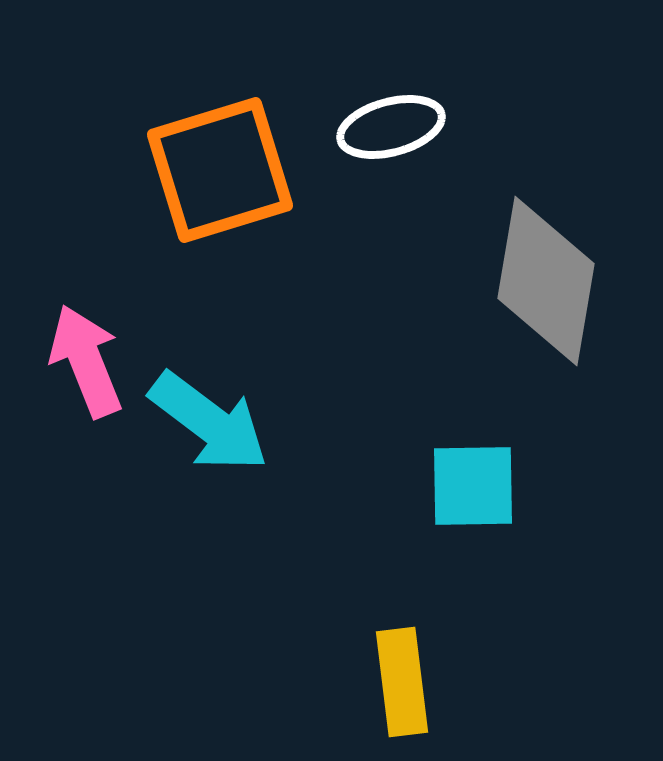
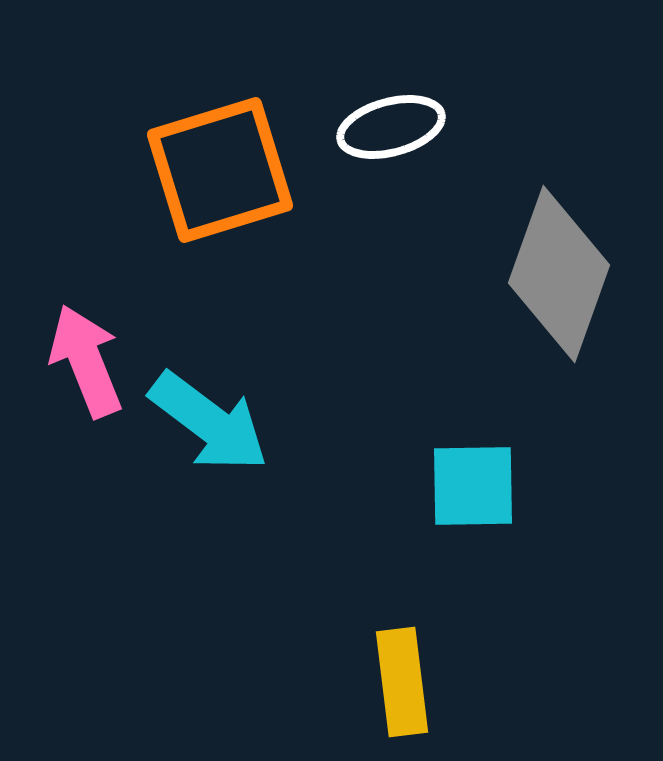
gray diamond: moved 13 px right, 7 px up; rotated 10 degrees clockwise
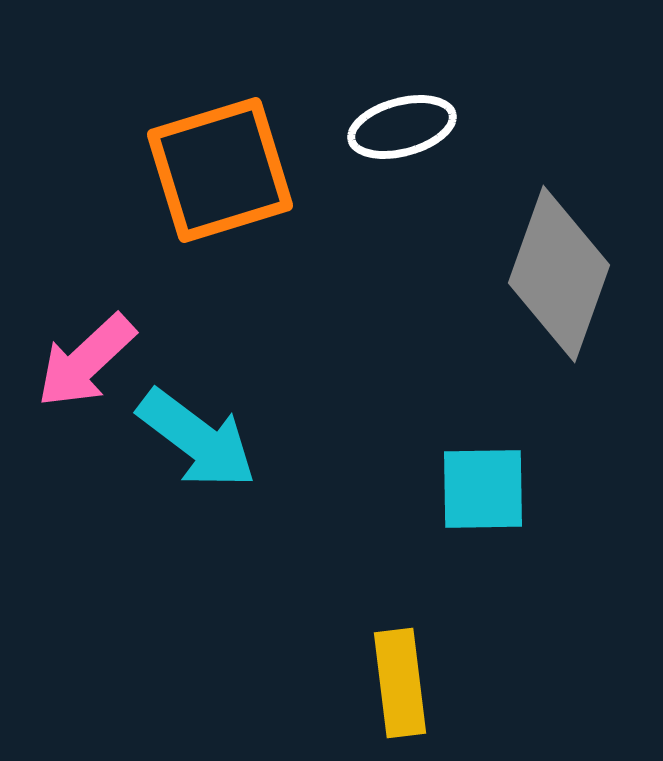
white ellipse: moved 11 px right
pink arrow: rotated 111 degrees counterclockwise
cyan arrow: moved 12 px left, 17 px down
cyan square: moved 10 px right, 3 px down
yellow rectangle: moved 2 px left, 1 px down
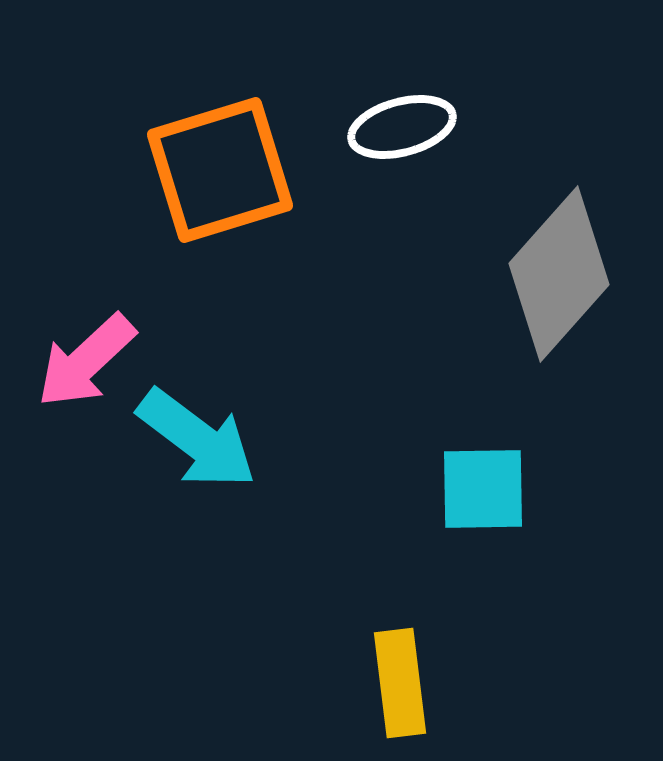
gray diamond: rotated 22 degrees clockwise
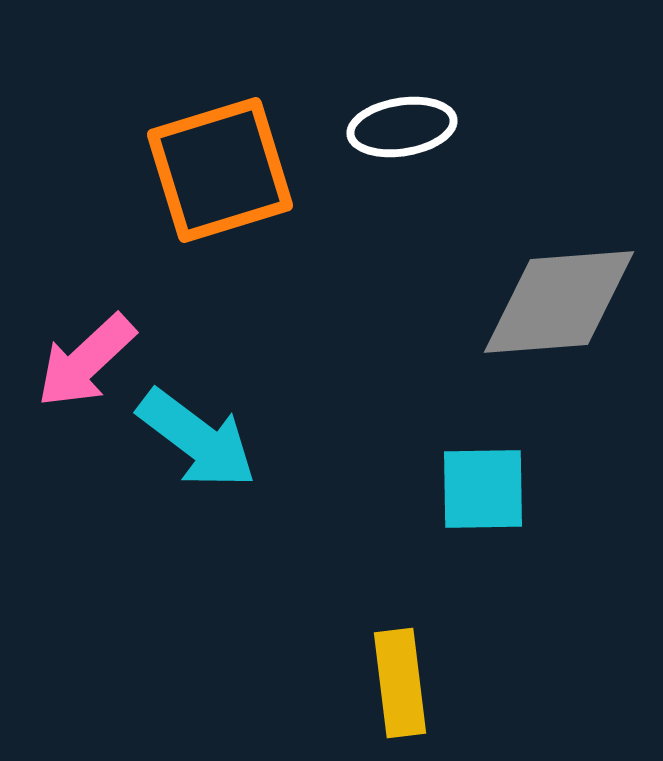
white ellipse: rotated 6 degrees clockwise
gray diamond: moved 28 px down; rotated 44 degrees clockwise
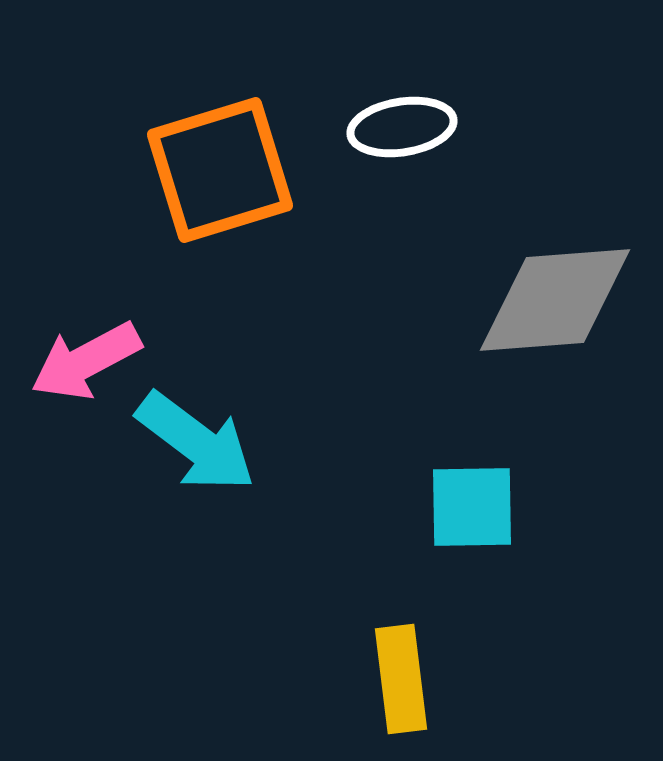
gray diamond: moved 4 px left, 2 px up
pink arrow: rotated 15 degrees clockwise
cyan arrow: moved 1 px left, 3 px down
cyan square: moved 11 px left, 18 px down
yellow rectangle: moved 1 px right, 4 px up
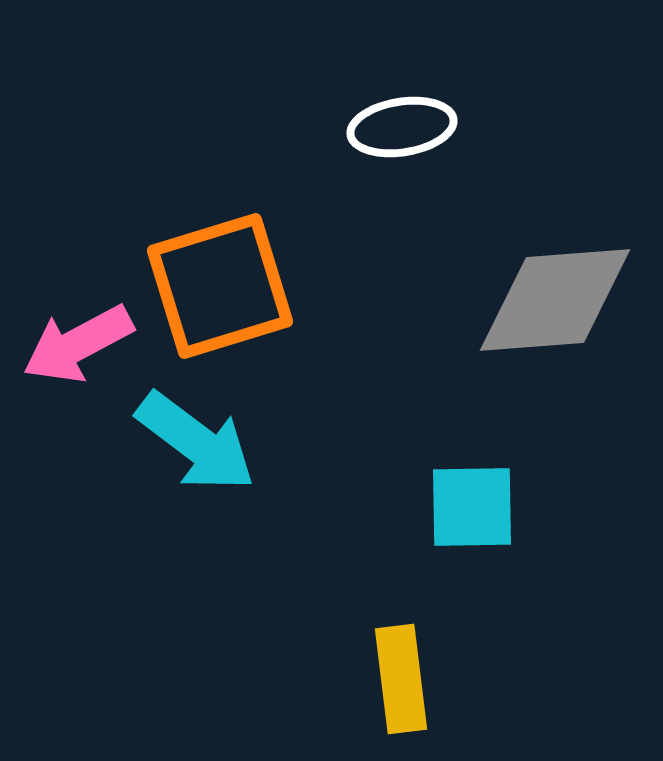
orange square: moved 116 px down
pink arrow: moved 8 px left, 17 px up
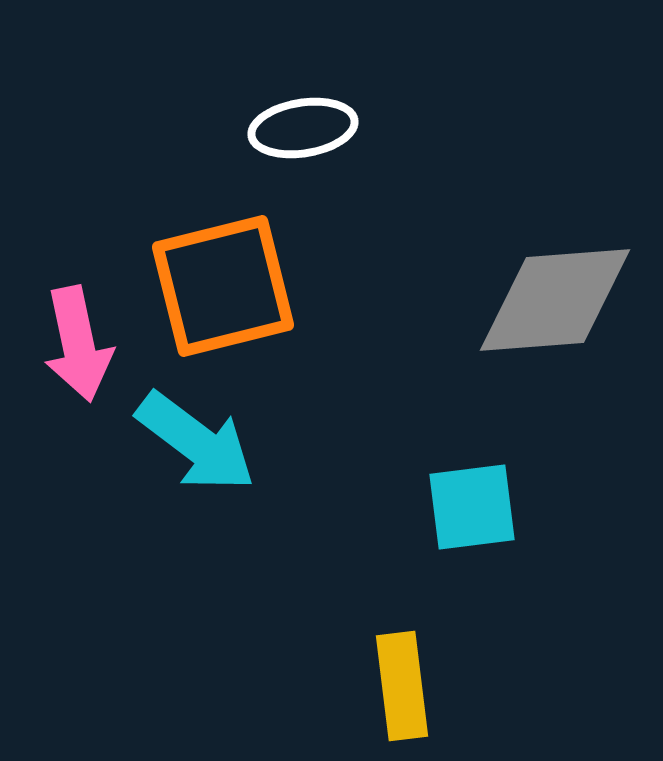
white ellipse: moved 99 px left, 1 px down
orange square: moved 3 px right; rotated 3 degrees clockwise
pink arrow: rotated 74 degrees counterclockwise
cyan square: rotated 6 degrees counterclockwise
yellow rectangle: moved 1 px right, 7 px down
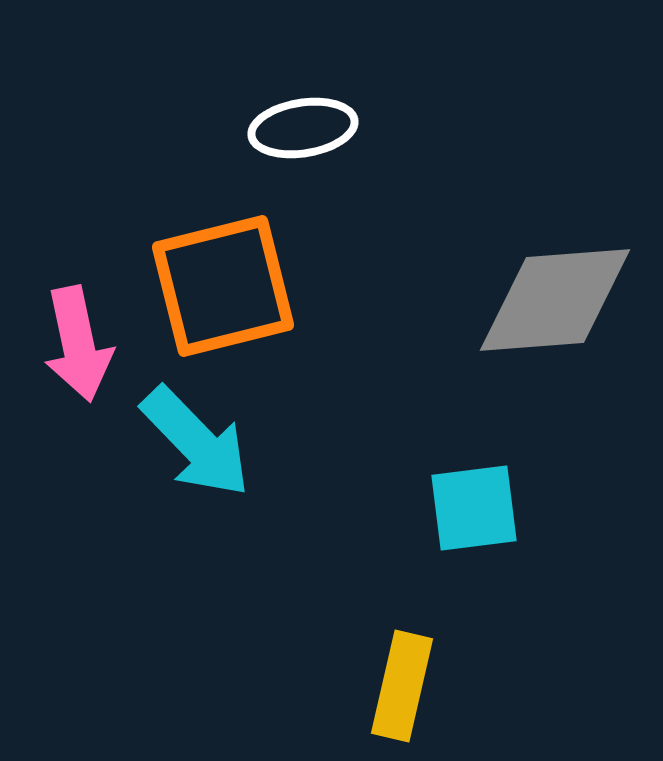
cyan arrow: rotated 9 degrees clockwise
cyan square: moved 2 px right, 1 px down
yellow rectangle: rotated 20 degrees clockwise
